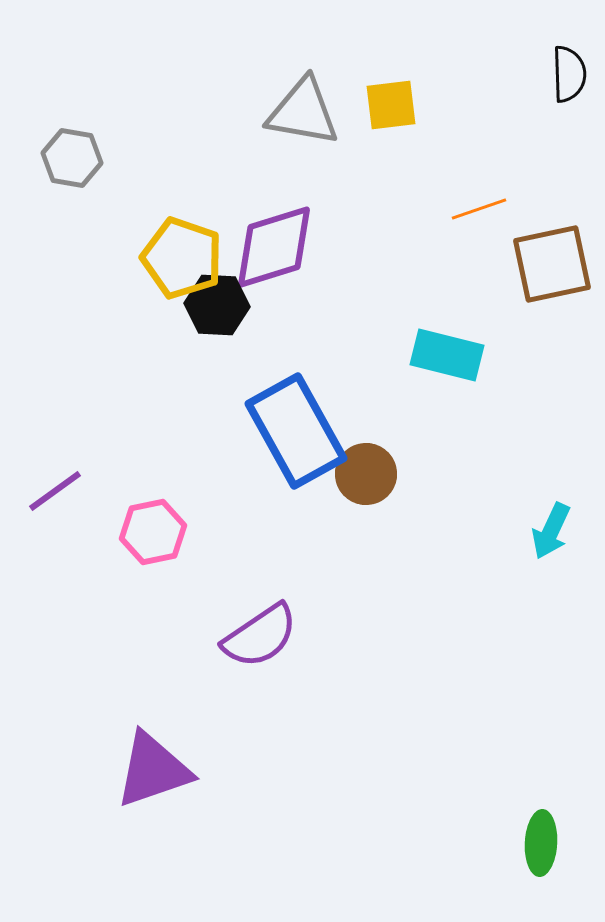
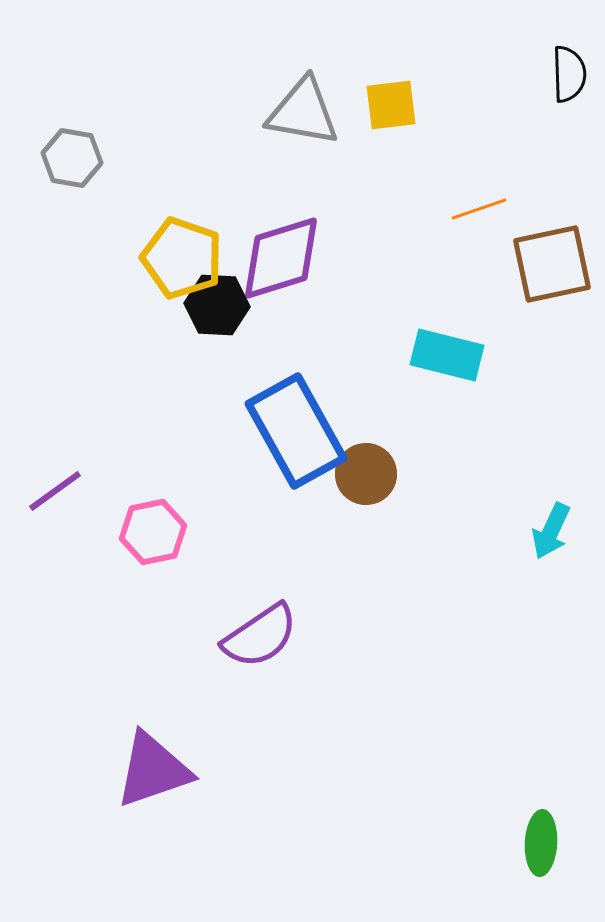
purple diamond: moved 7 px right, 11 px down
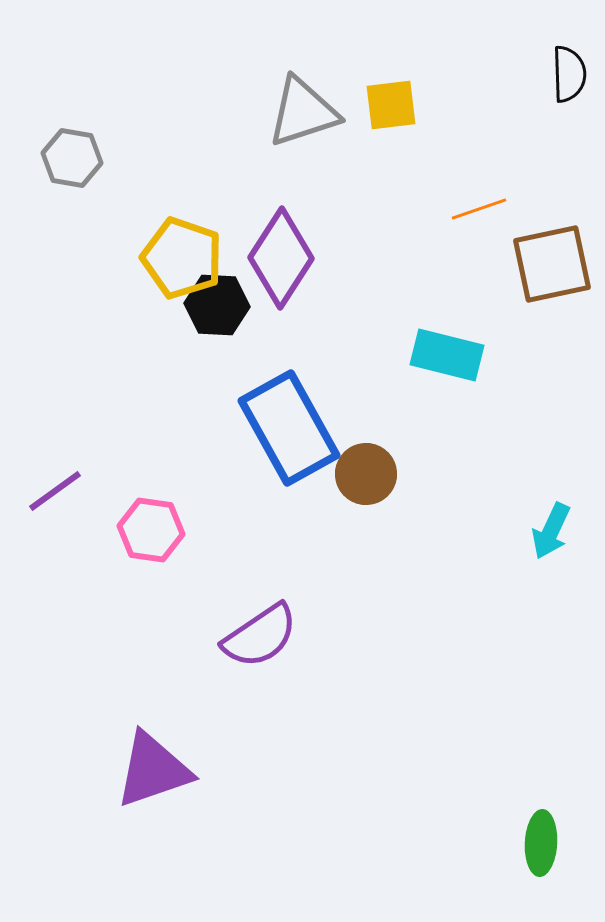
gray triangle: rotated 28 degrees counterclockwise
purple diamond: rotated 40 degrees counterclockwise
blue rectangle: moved 7 px left, 3 px up
pink hexagon: moved 2 px left, 2 px up; rotated 20 degrees clockwise
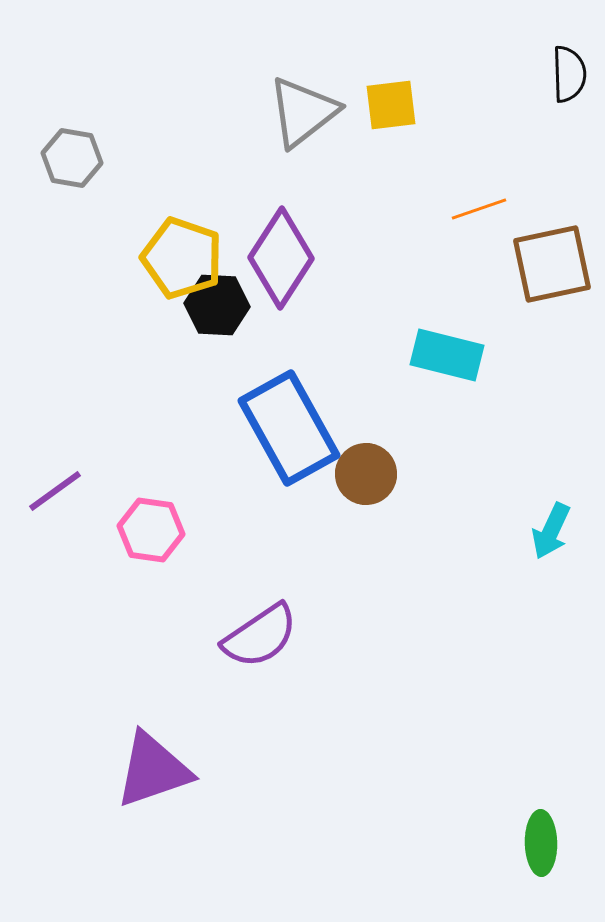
gray triangle: rotated 20 degrees counterclockwise
green ellipse: rotated 4 degrees counterclockwise
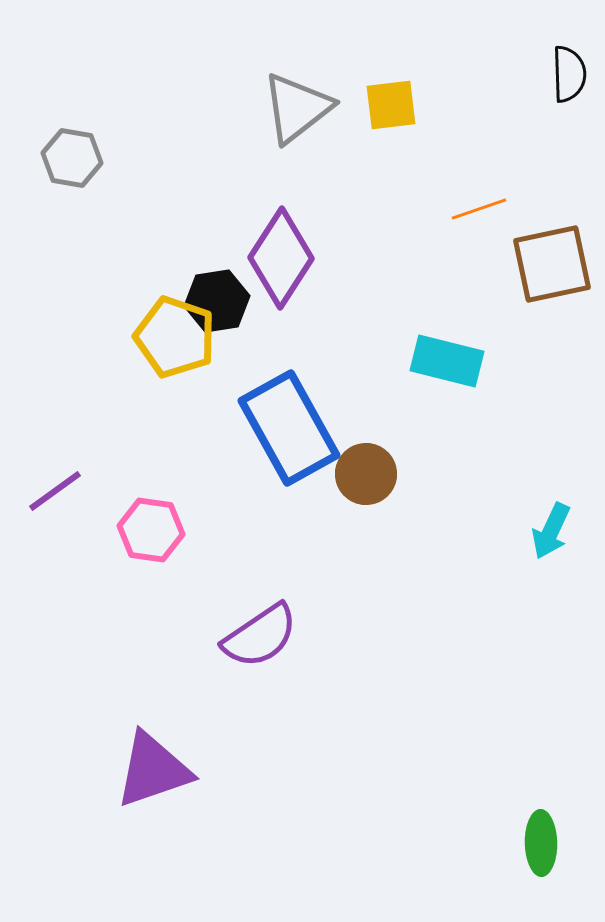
gray triangle: moved 6 px left, 4 px up
yellow pentagon: moved 7 px left, 79 px down
black hexagon: moved 4 px up; rotated 12 degrees counterclockwise
cyan rectangle: moved 6 px down
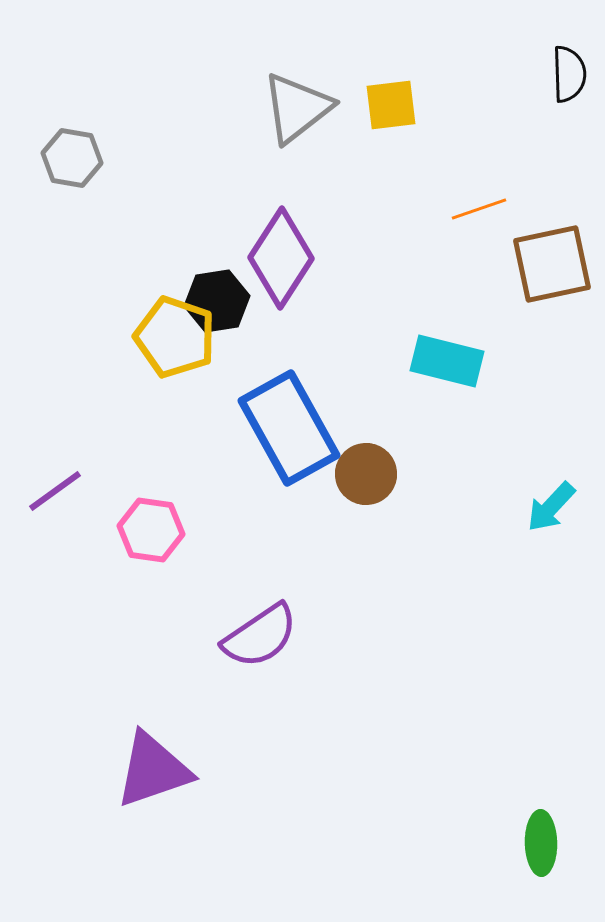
cyan arrow: moved 24 px up; rotated 18 degrees clockwise
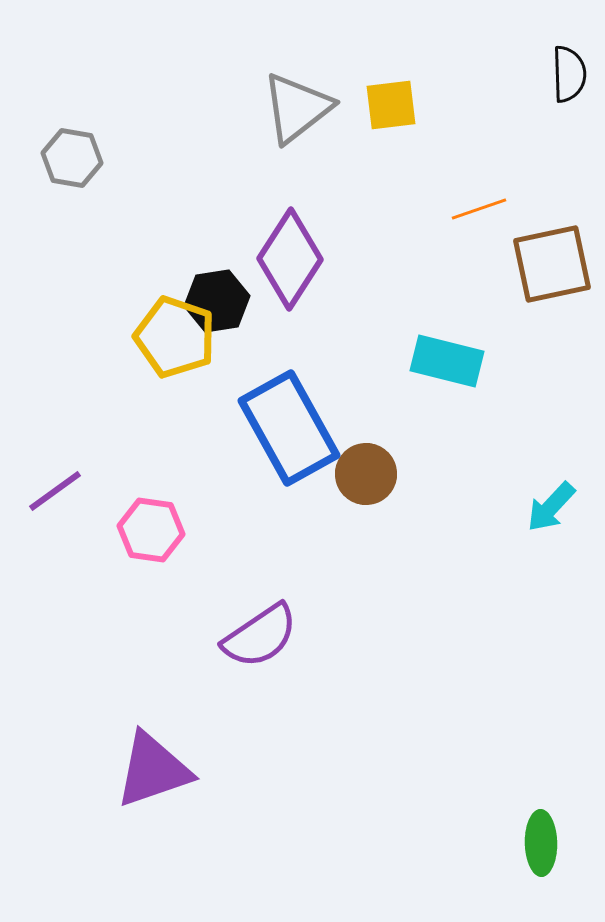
purple diamond: moved 9 px right, 1 px down
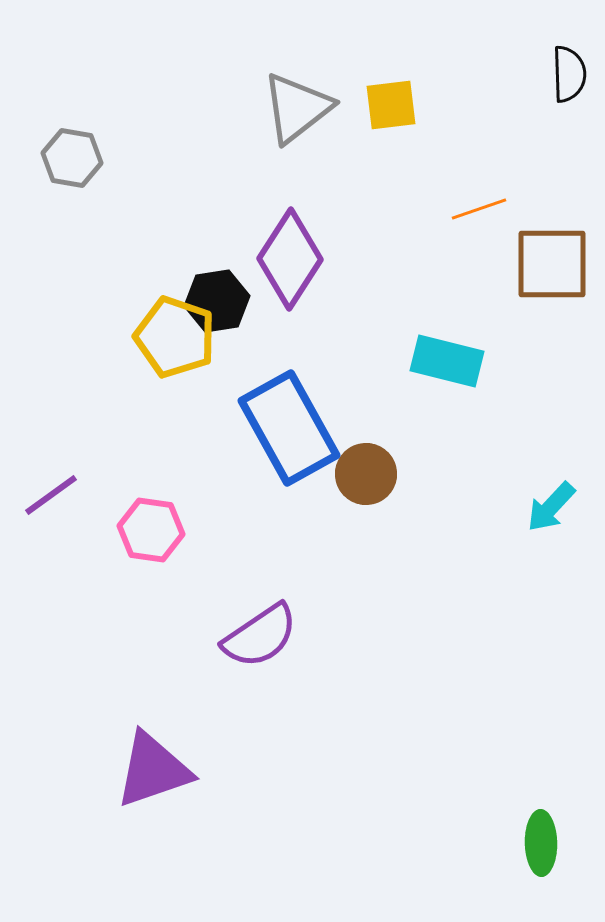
brown square: rotated 12 degrees clockwise
purple line: moved 4 px left, 4 px down
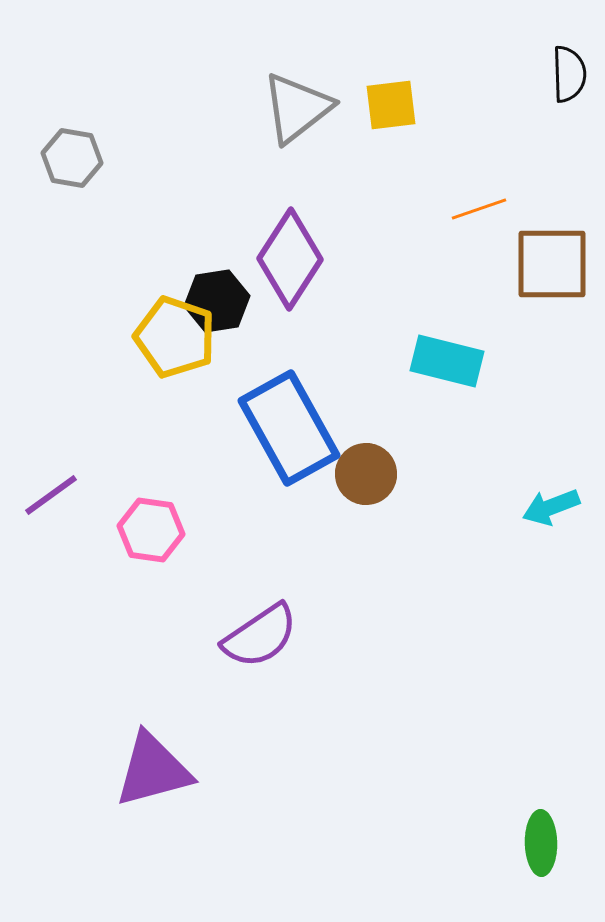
cyan arrow: rotated 26 degrees clockwise
purple triangle: rotated 4 degrees clockwise
